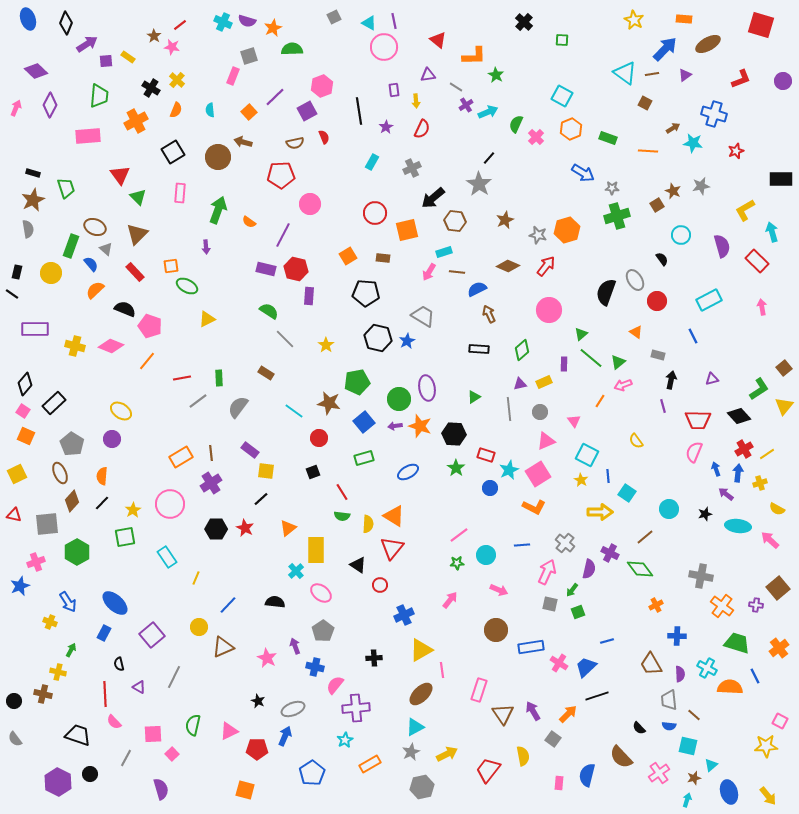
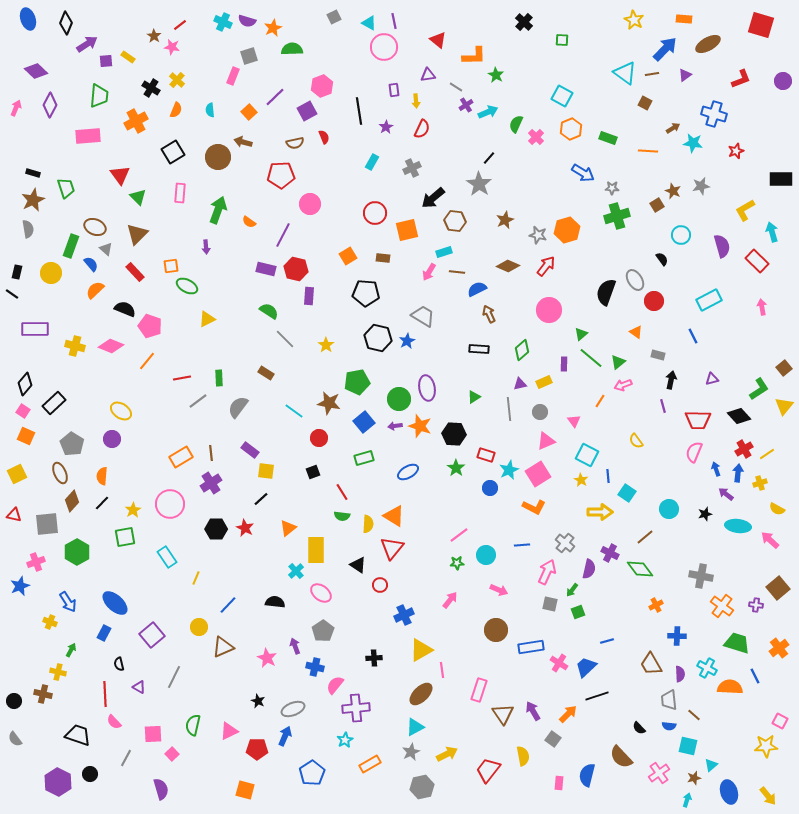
red circle at (657, 301): moved 3 px left
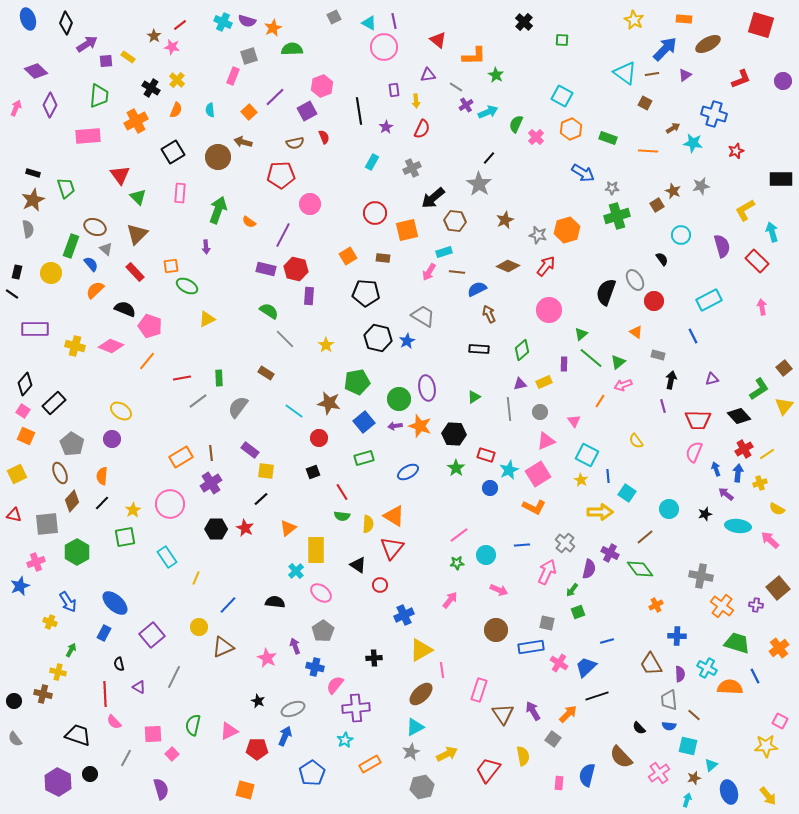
gray square at (550, 604): moved 3 px left, 19 px down
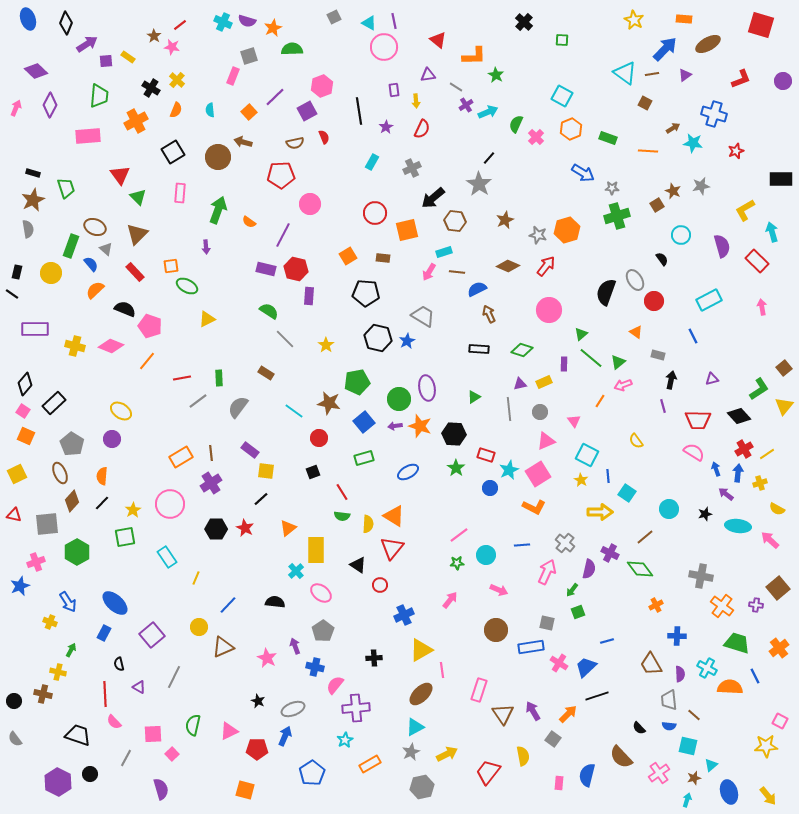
green diamond at (522, 350): rotated 60 degrees clockwise
pink semicircle at (694, 452): rotated 100 degrees clockwise
red trapezoid at (488, 770): moved 2 px down
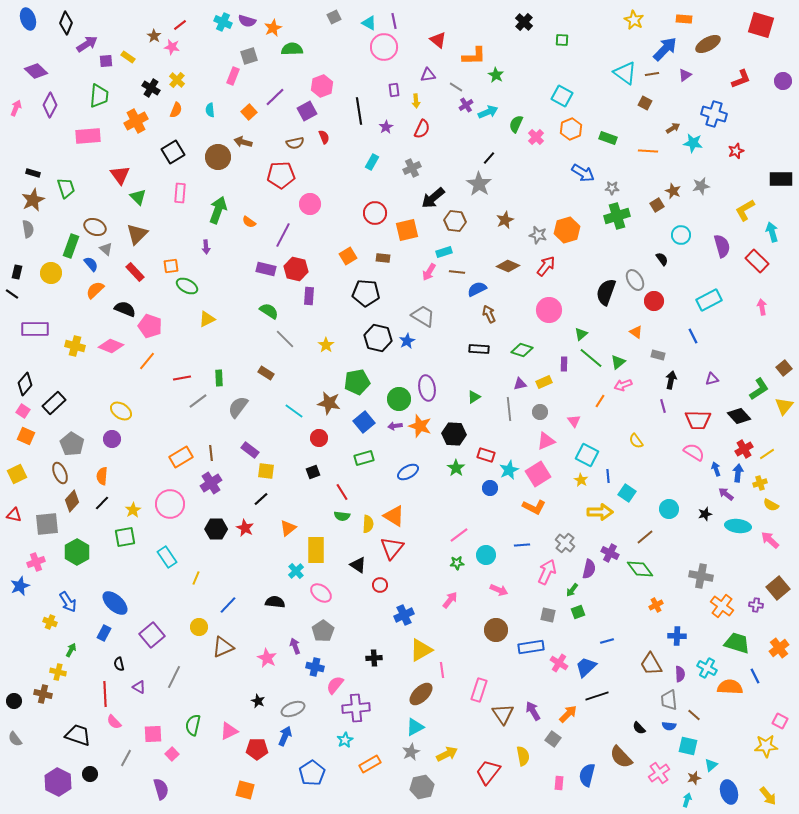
yellow semicircle at (777, 509): moved 6 px left, 4 px up
gray square at (547, 623): moved 1 px right, 8 px up
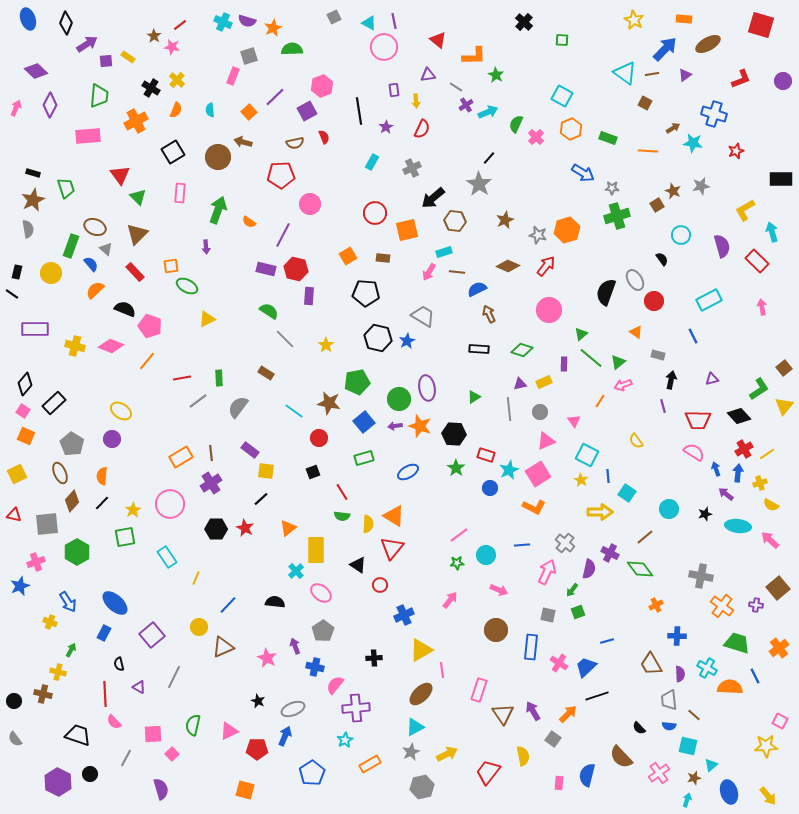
blue rectangle at (531, 647): rotated 75 degrees counterclockwise
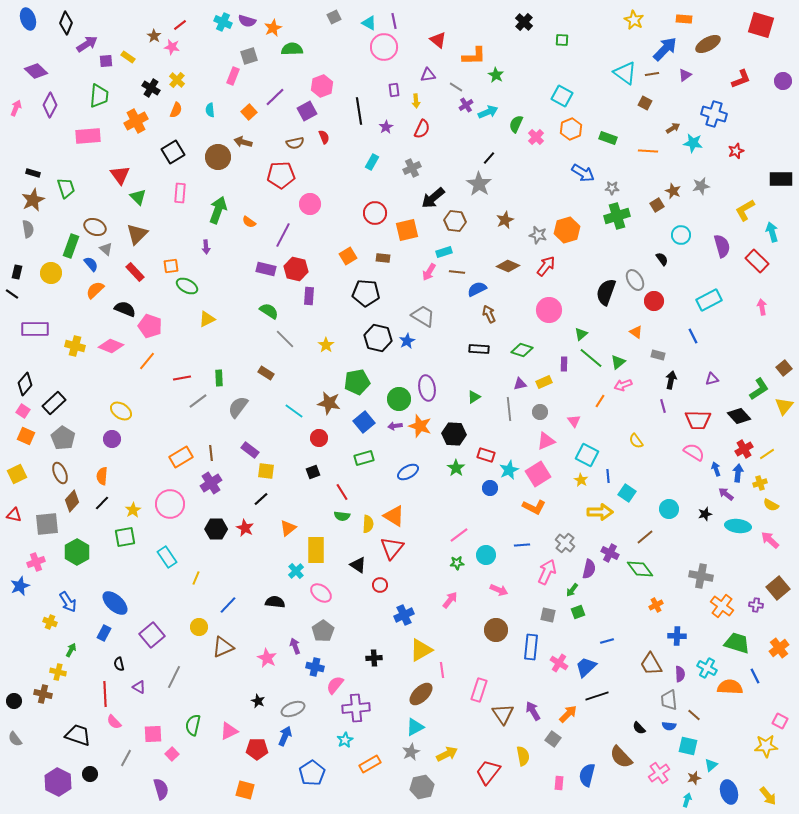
gray pentagon at (72, 444): moved 9 px left, 6 px up
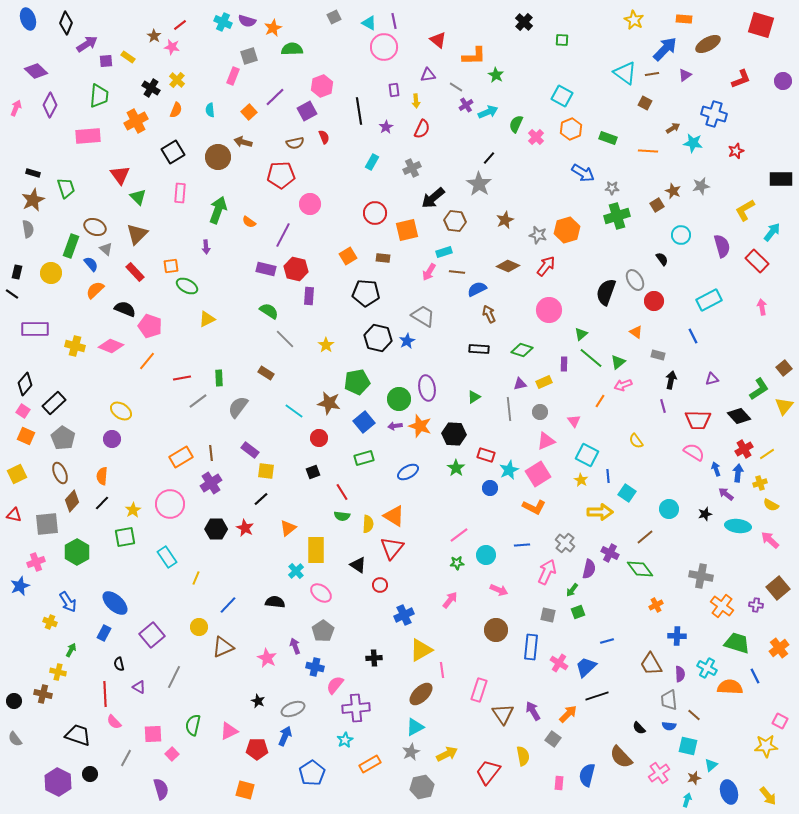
cyan arrow at (772, 232): rotated 54 degrees clockwise
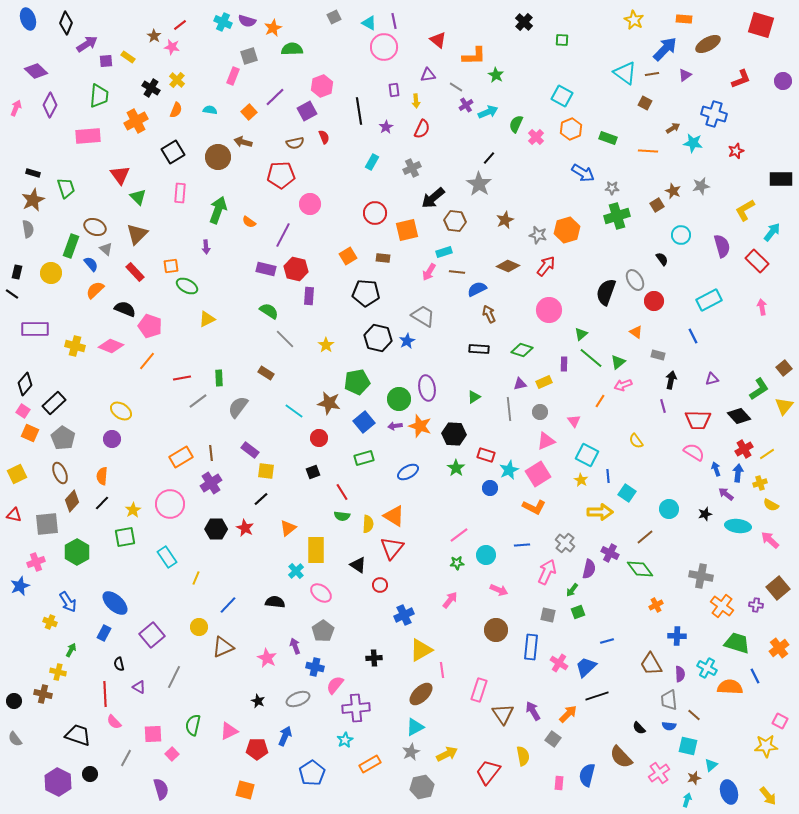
cyan semicircle at (210, 110): rotated 104 degrees clockwise
orange square at (26, 436): moved 4 px right, 3 px up
gray ellipse at (293, 709): moved 5 px right, 10 px up
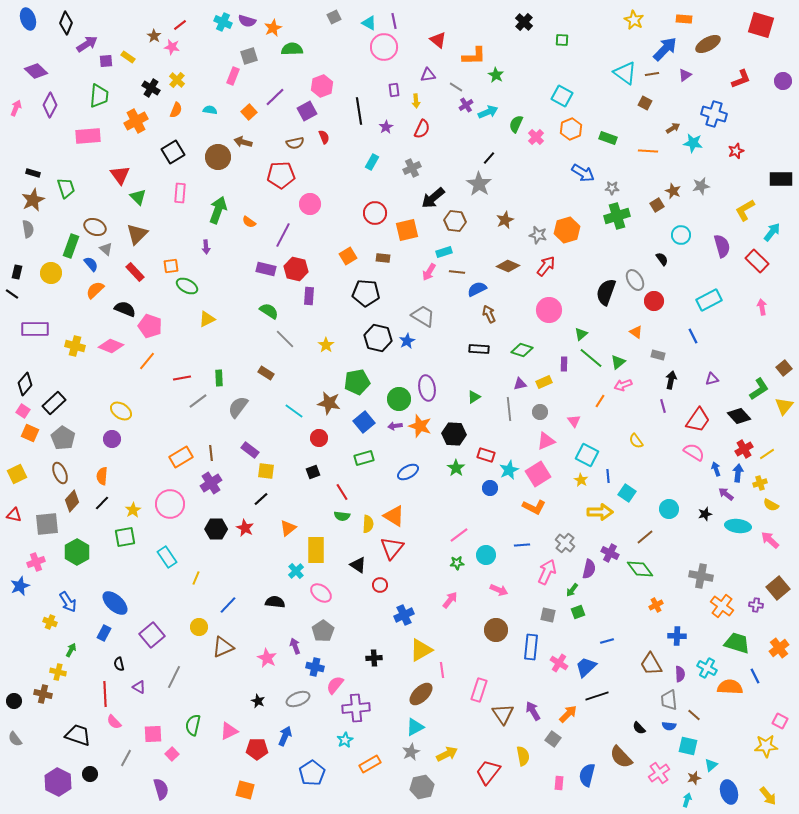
red trapezoid at (698, 420): rotated 56 degrees counterclockwise
